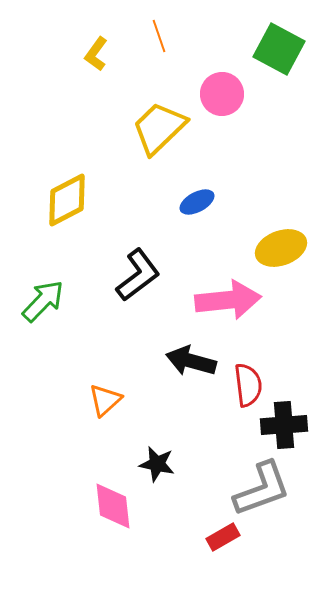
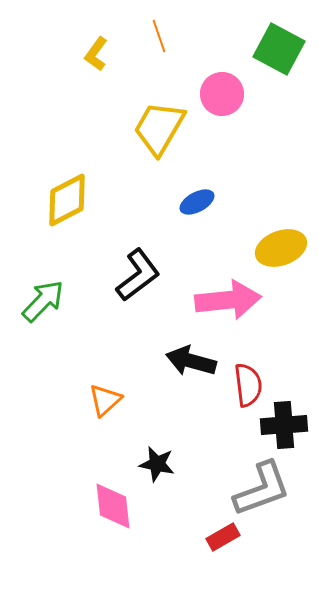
yellow trapezoid: rotated 16 degrees counterclockwise
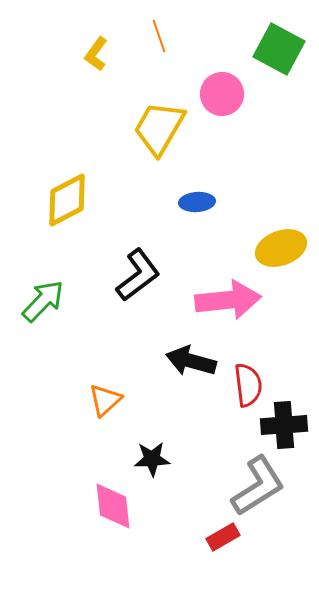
blue ellipse: rotated 24 degrees clockwise
black star: moved 5 px left, 5 px up; rotated 15 degrees counterclockwise
gray L-shape: moved 4 px left, 3 px up; rotated 12 degrees counterclockwise
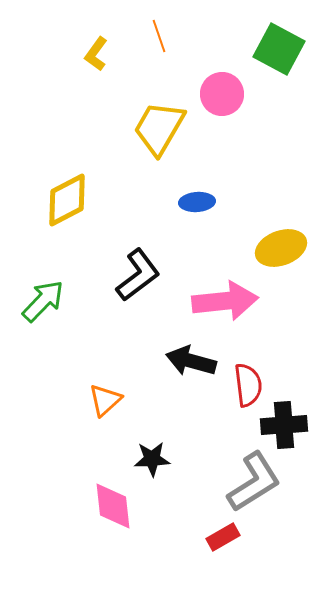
pink arrow: moved 3 px left, 1 px down
gray L-shape: moved 4 px left, 4 px up
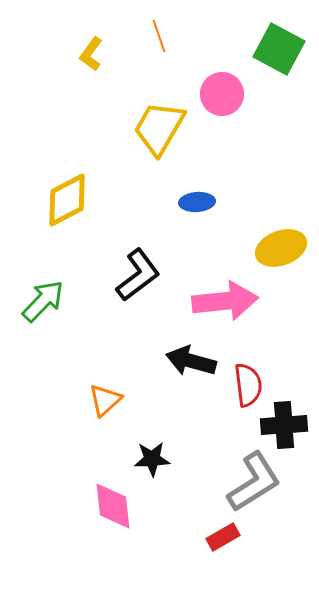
yellow L-shape: moved 5 px left
